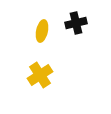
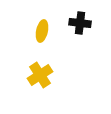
black cross: moved 4 px right; rotated 20 degrees clockwise
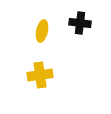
yellow cross: rotated 25 degrees clockwise
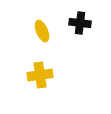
yellow ellipse: rotated 35 degrees counterclockwise
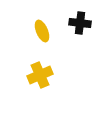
yellow cross: rotated 15 degrees counterclockwise
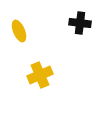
yellow ellipse: moved 23 px left
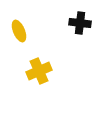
yellow cross: moved 1 px left, 4 px up
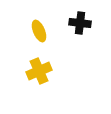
yellow ellipse: moved 20 px right
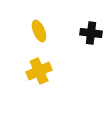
black cross: moved 11 px right, 10 px down
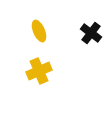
black cross: rotated 30 degrees clockwise
